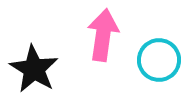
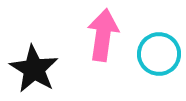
cyan circle: moved 6 px up
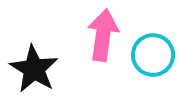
cyan circle: moved 6 px left, 1 px down
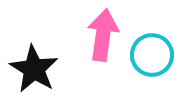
cyan circle: moved 1 px left
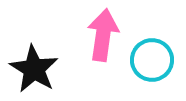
cyan circle: moved 5 px down
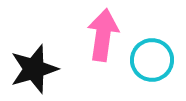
black star: rotated 24 degrees clockwise
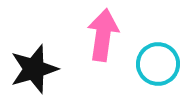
cyan circle: moved 6 px right, 4 px down
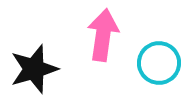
cyan circle: moved 1 px right, 1 px up
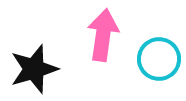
cyan circle: moved 4 px up
